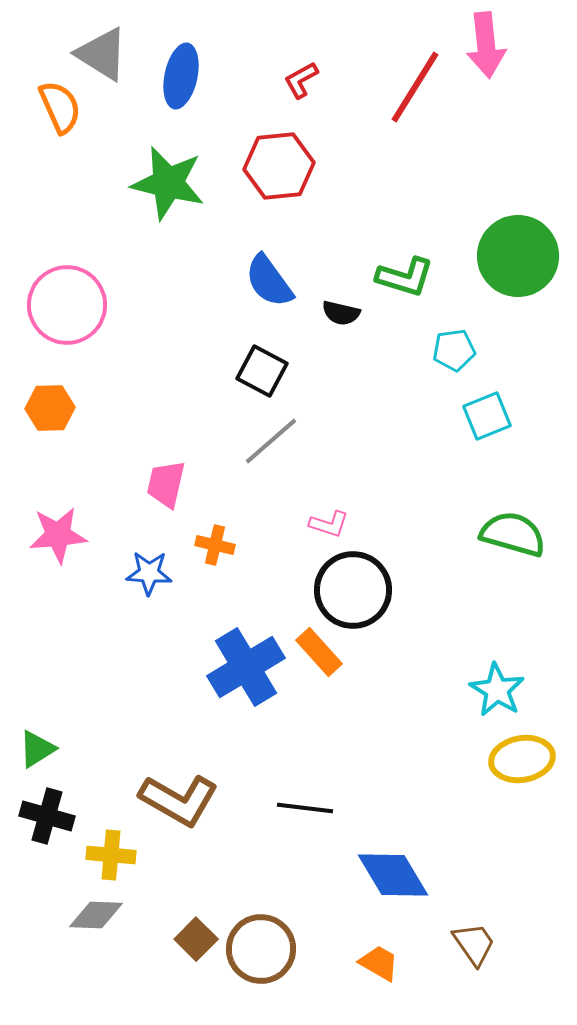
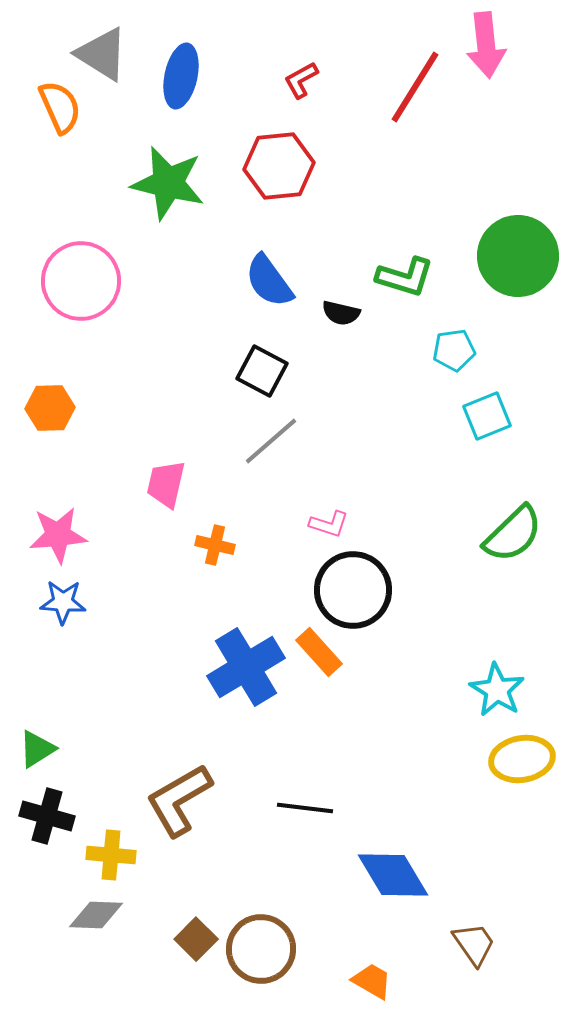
pink circle: moved 14 px right, 24 px up
green semicircle: rotated 120 degrees clockwise
blue star: moved 86 px left, 29 px down
brown L-shape: rotated 120 degrees clockwise
orange trapezoid: moved 7 px left, 18 px down
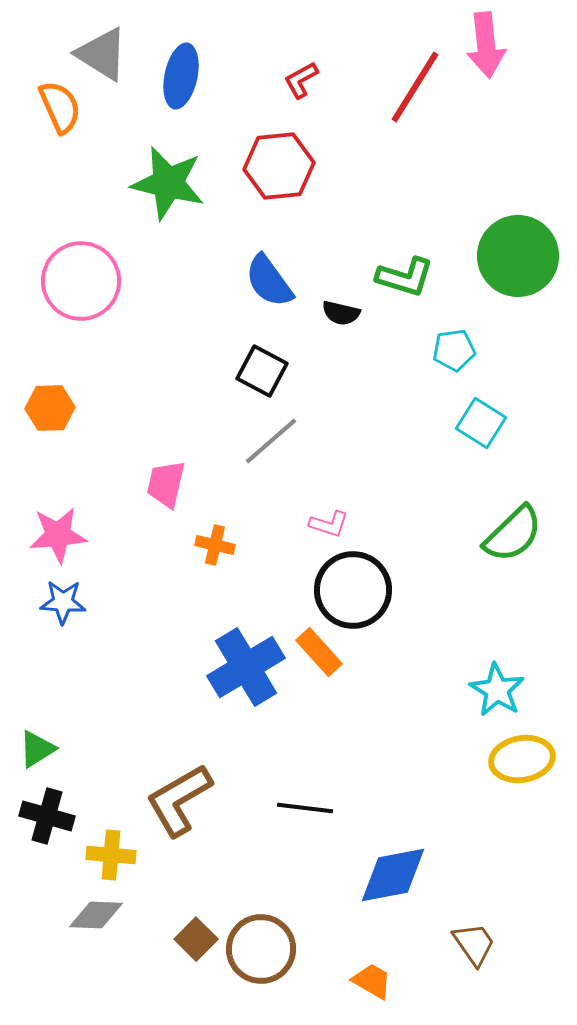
cyan square: moved 6 px left, 7 px down; rotated 36 degrees counterclockwise
blue diamond: rotated 70 degrees counterclockwise
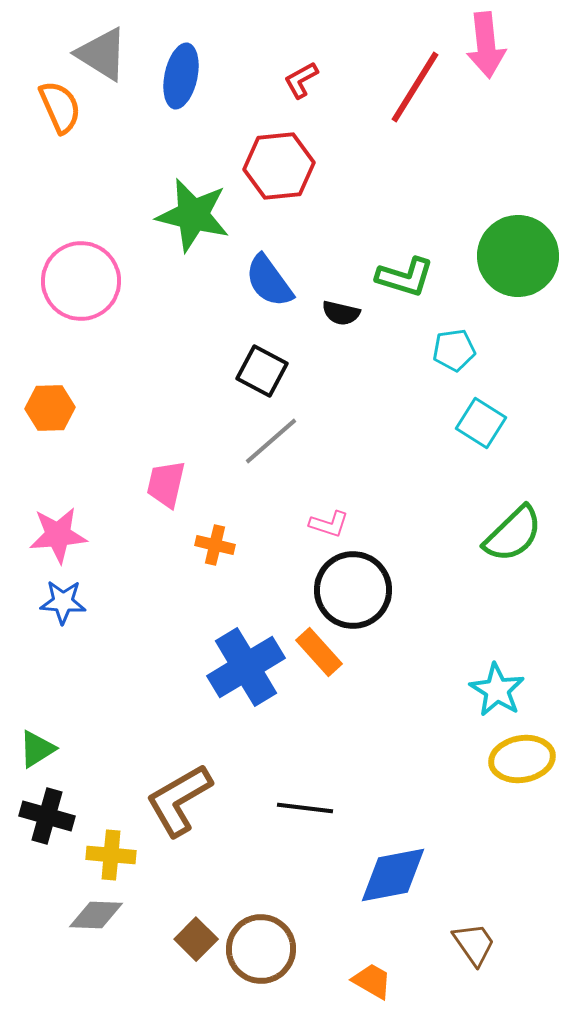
green star: moved 25 px right, 32 px down
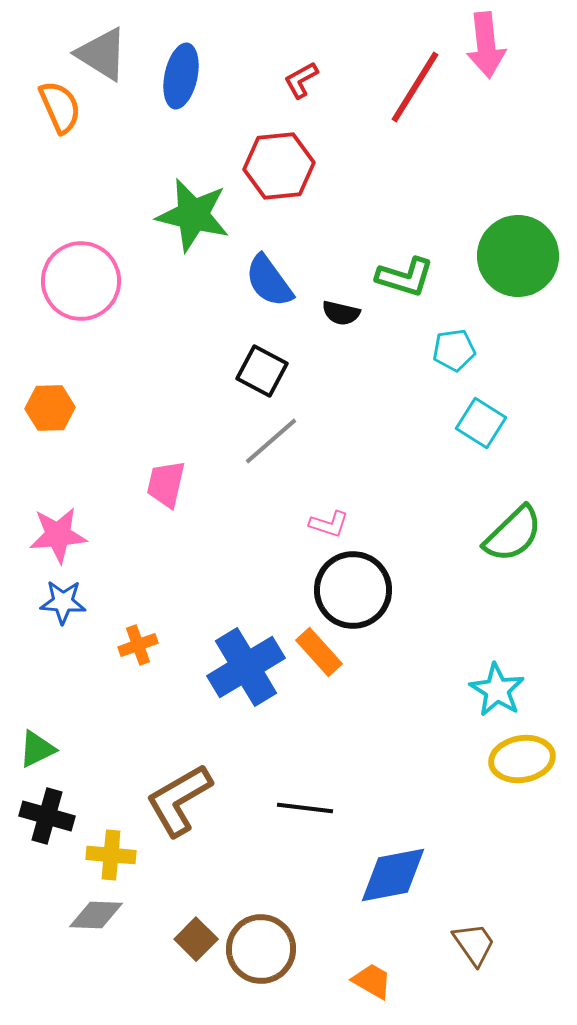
orange cross: moved 77 px left, 100 px down; rotated 33 degrees counterclockwise
green triangle: rotated 6 degrees clockwise
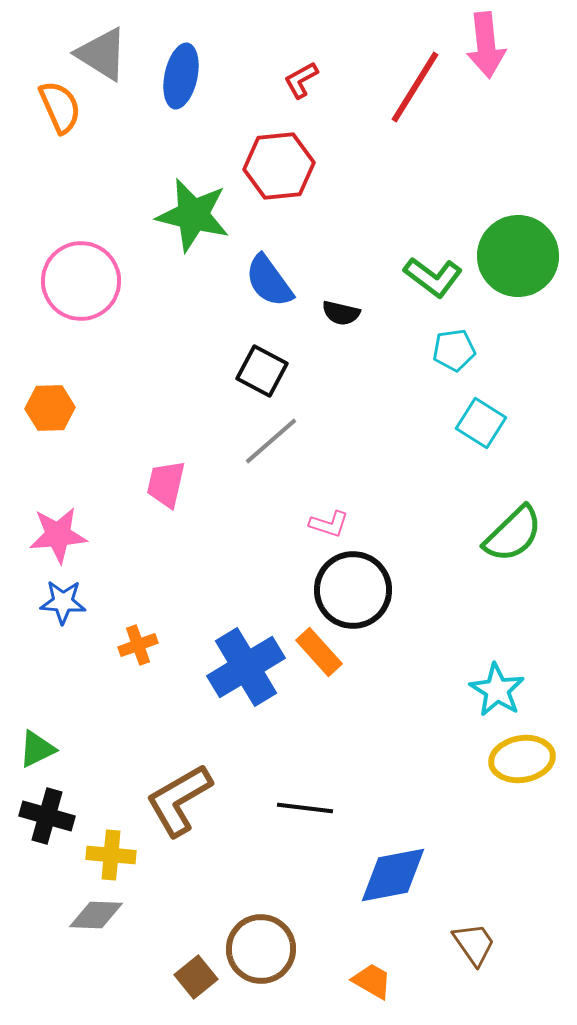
green L-shape: moved 28 px right; rotated 20 degrees clockwise
brown square: moved 38 px down; rotated 6 degrees clockwise
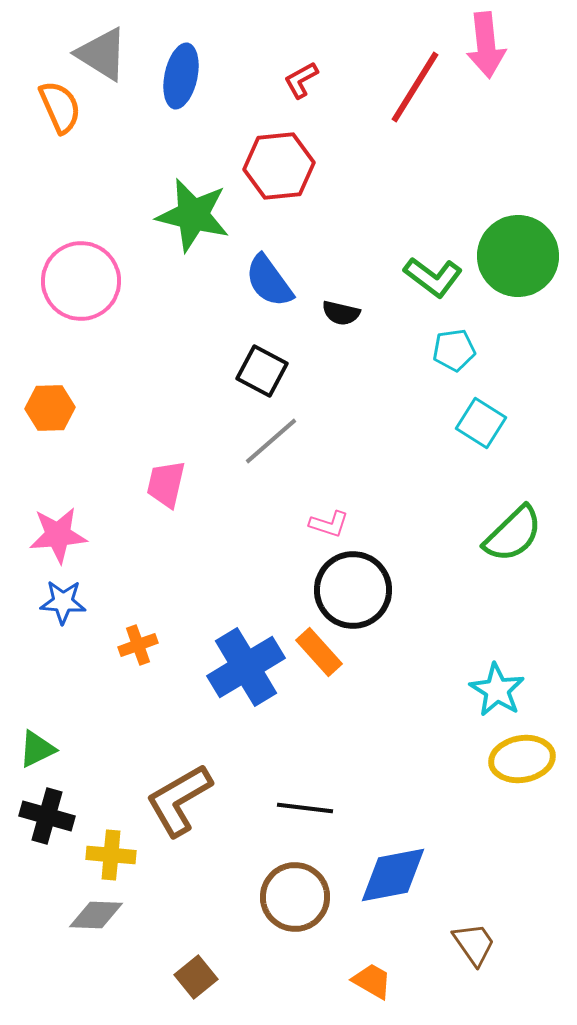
brown circle: moved 34 px right, 52 px up
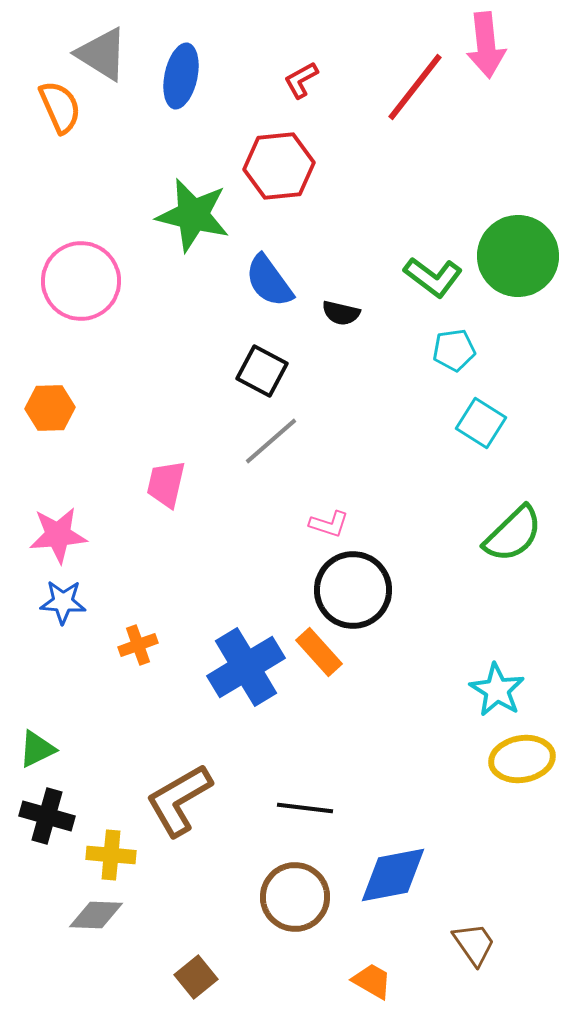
red line: rotated 6 degrees clockwise
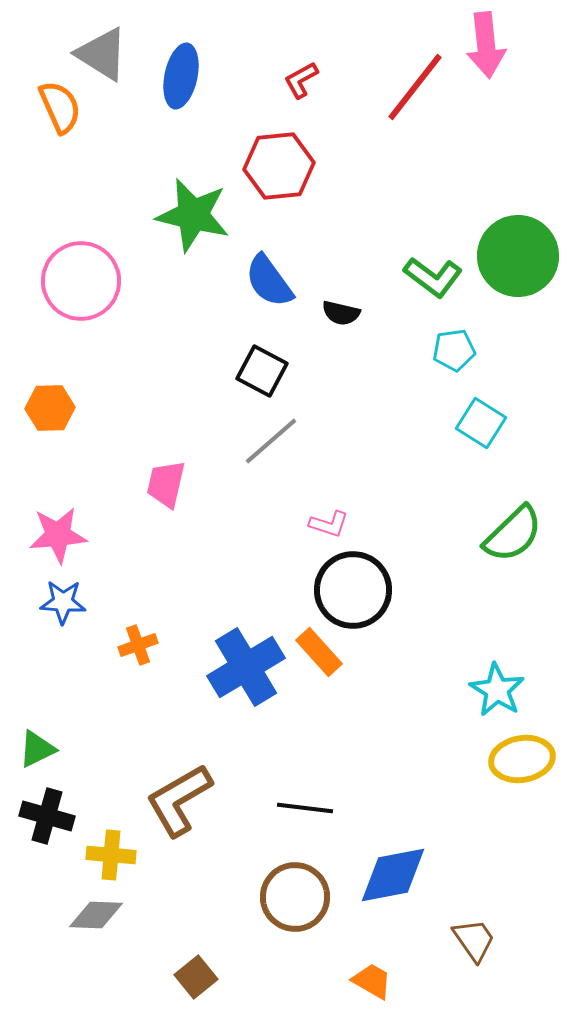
brown trapezoid: moved 4 px up
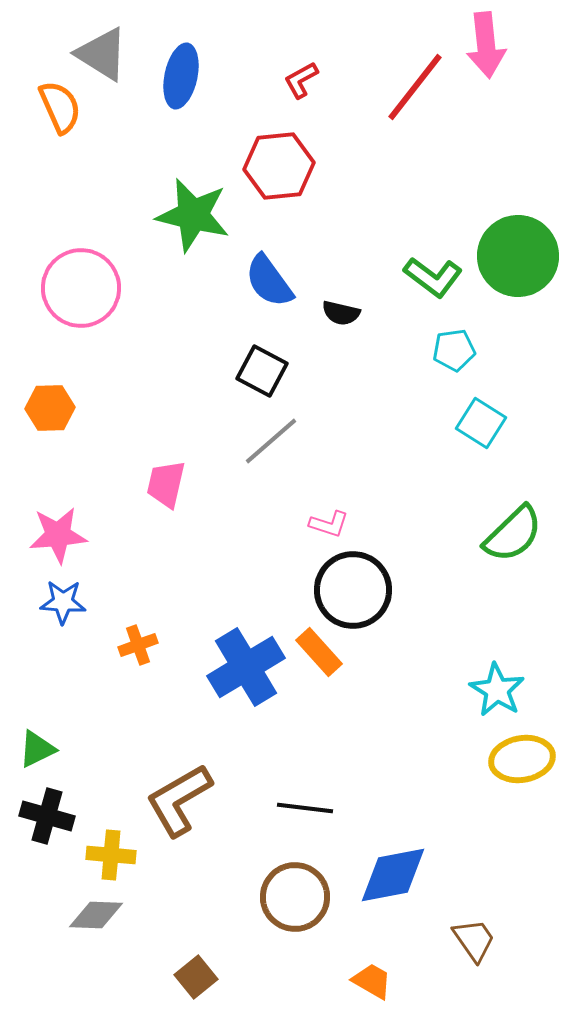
pink circle: moved 7 px down
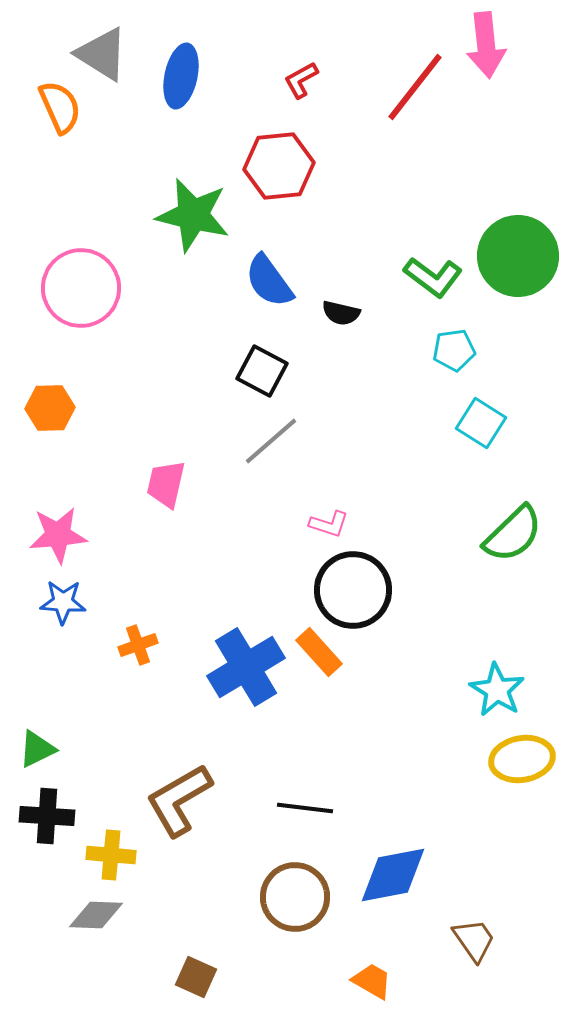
black cross: rotated 12 degrees counterclockwise
brown square: rotated 27 degrees counterclockwise
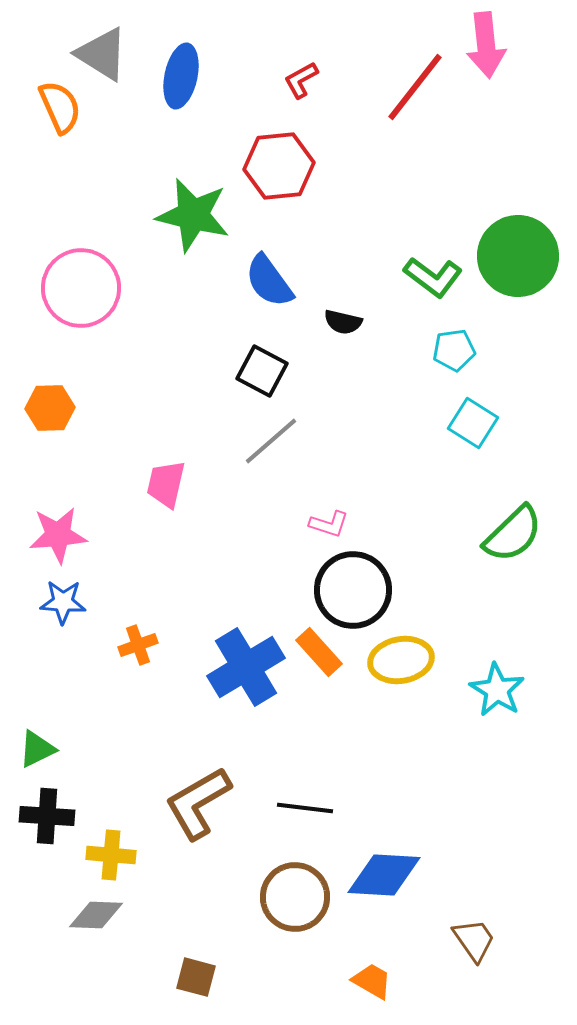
black semicircle: moved 2 px right, 9 px down
cyan square: moved 8 px left
yellow ellipse: moved 121 px left, 99 px up
brown L-shape: moved 19 px right, 3 px down
blue diamond: moved 9 px left; rotated 14 degrees clockwise
brown square: rotated 9 degrees counterclockwise
